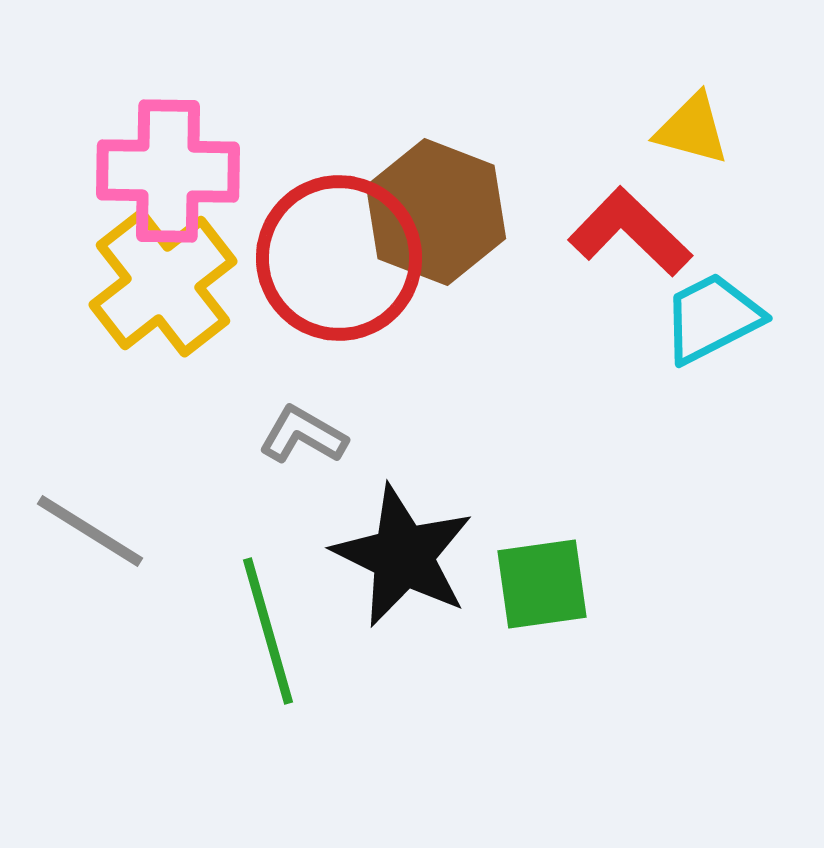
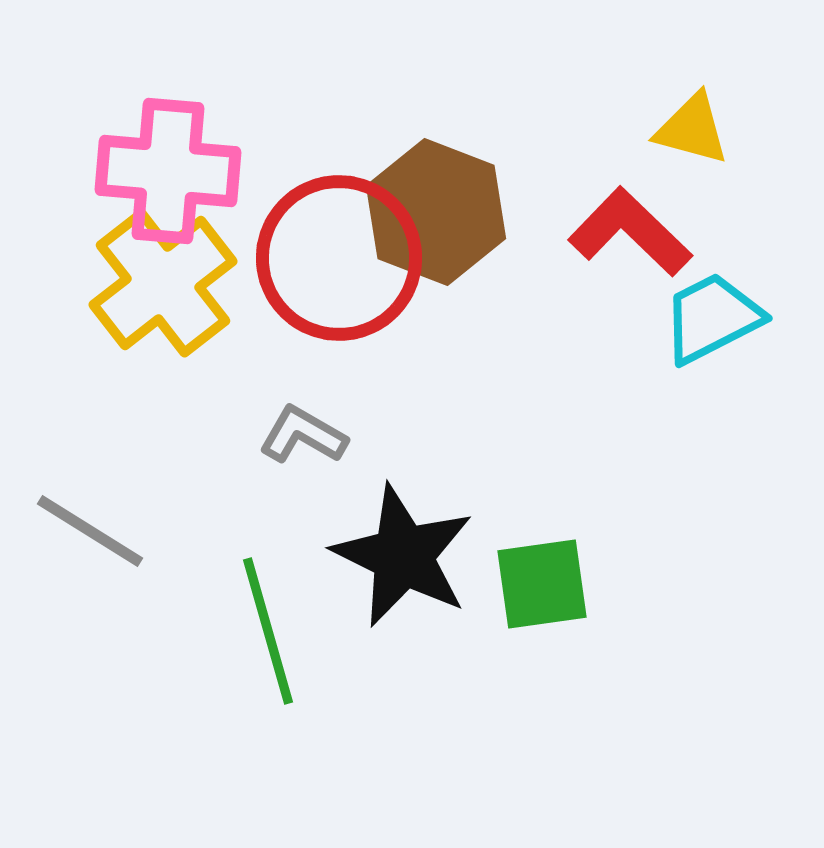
pink cross: rotated 4 degrees clockwise
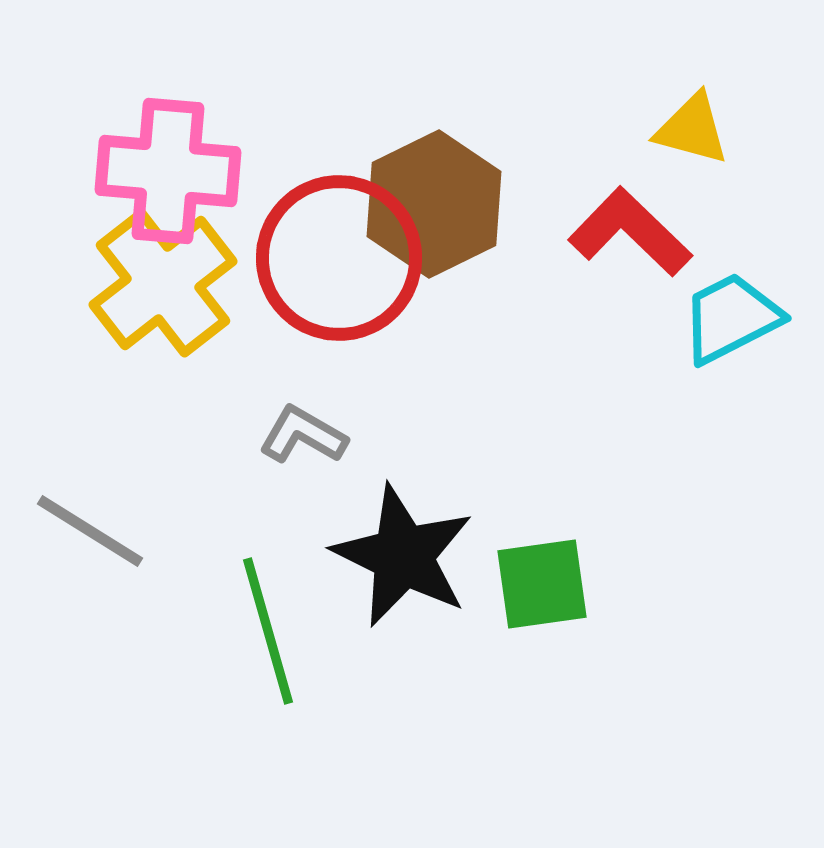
brown hexagon: moved 2 px left, 8 px up; rotated 13 degrees clockwise
cyan trapezoid: moved 19 px right
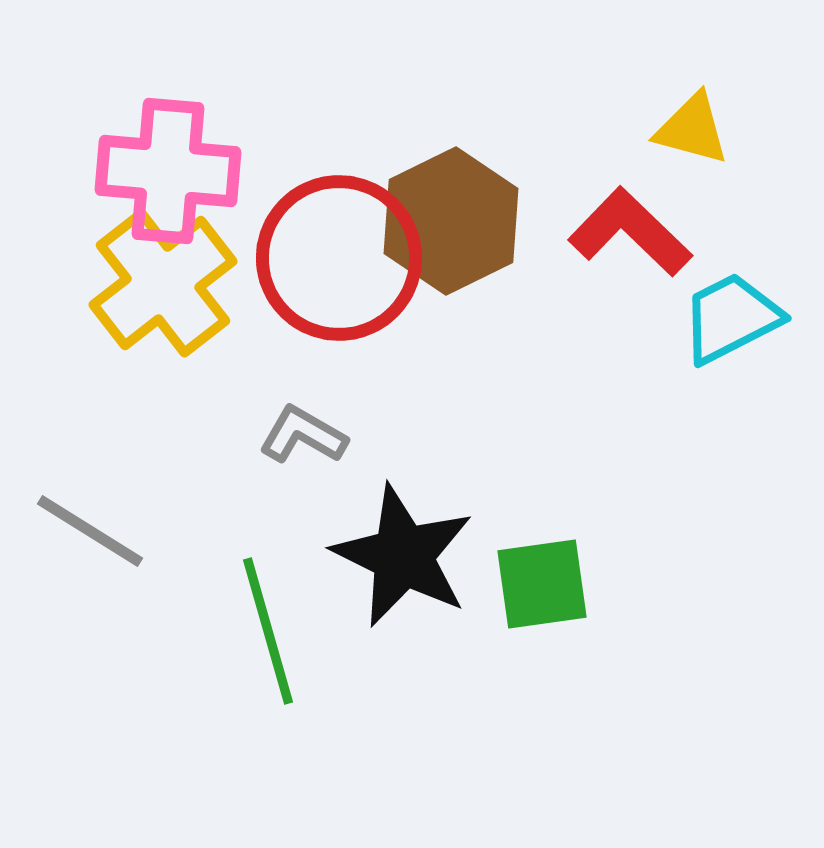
brown hexagon: moved 17 px right, 17 px down
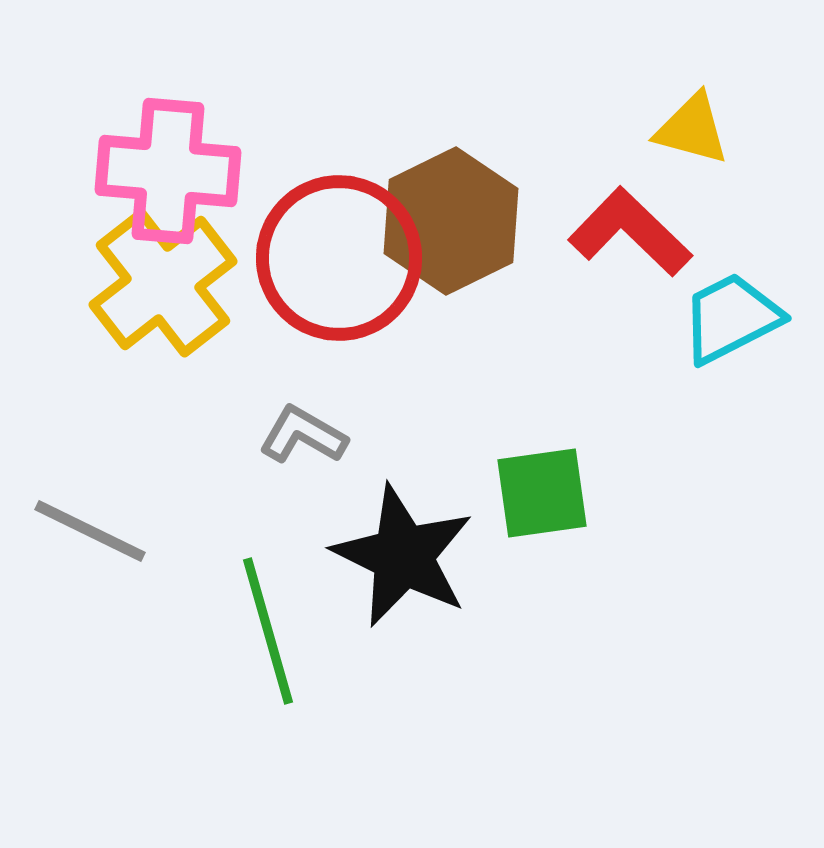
gray line: rotated 6 degrees counterclockwise
green square: moved 91 px up
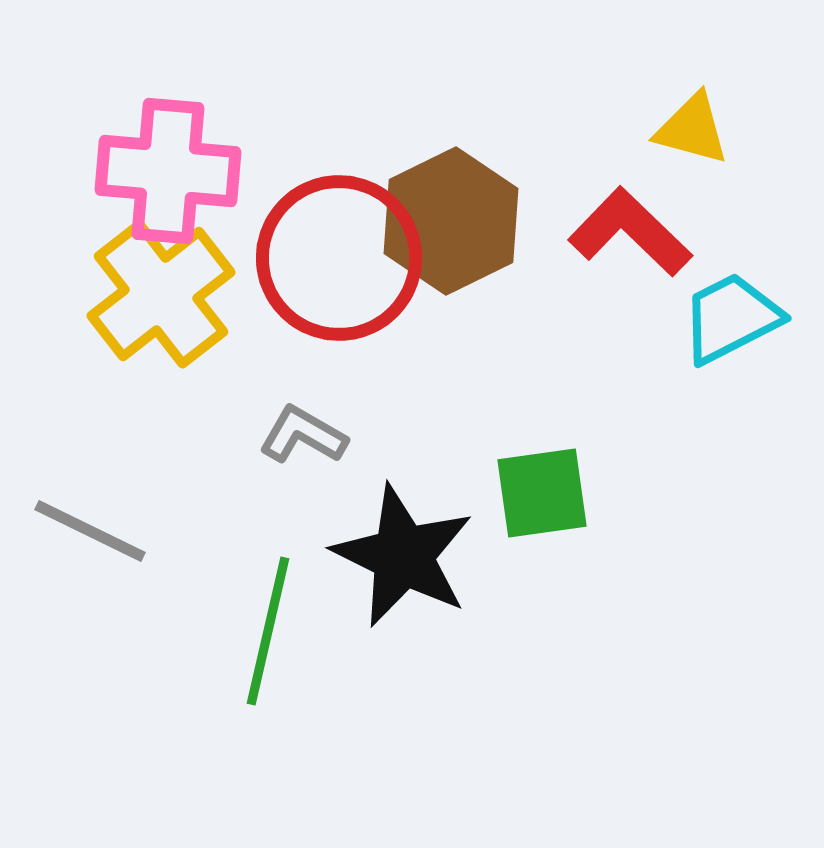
yellow cross: moved 2 px left, 11 px down
green line: rotated 29 degrees clockwise
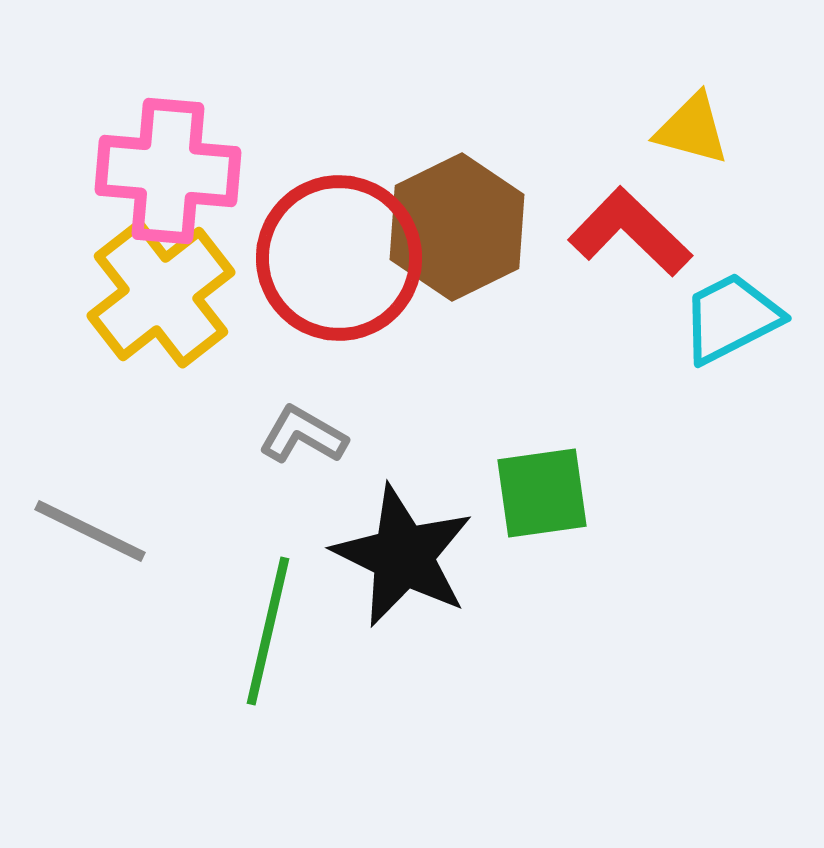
brown hexagon: moved 6 px right, 6 px down
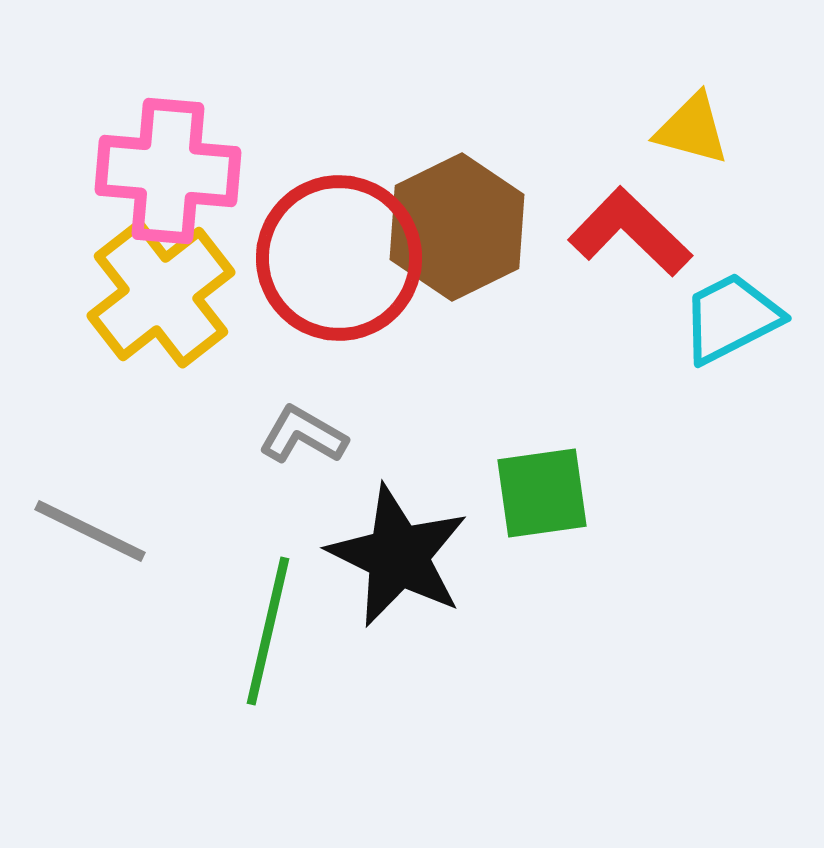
black star: moved 5 px left
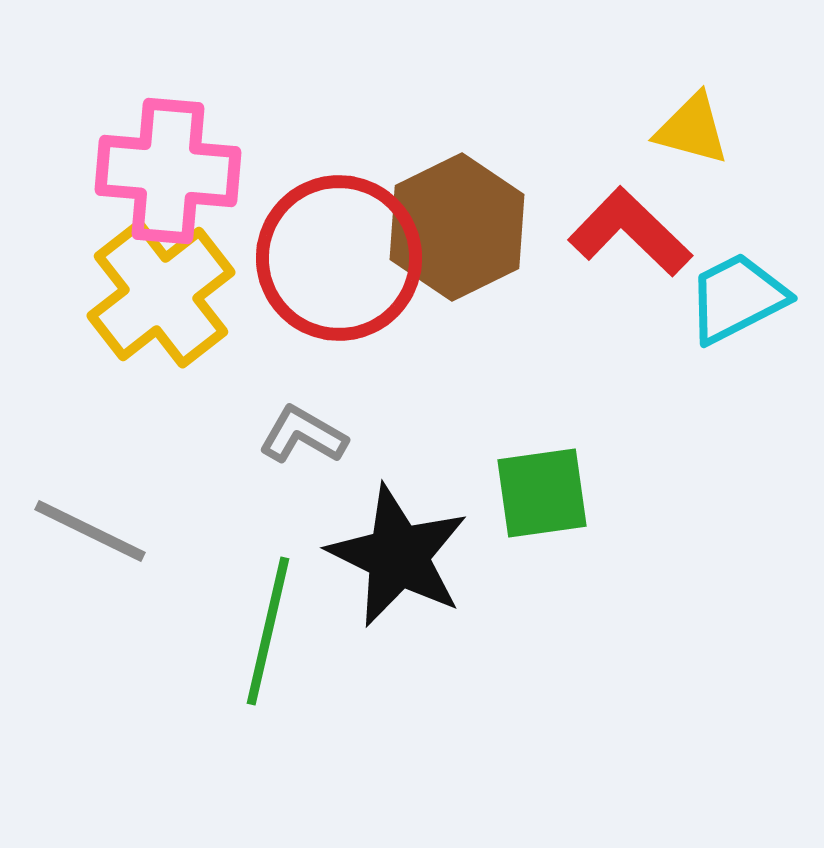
cyan trapezoid: moved 6 px right, 20 px up
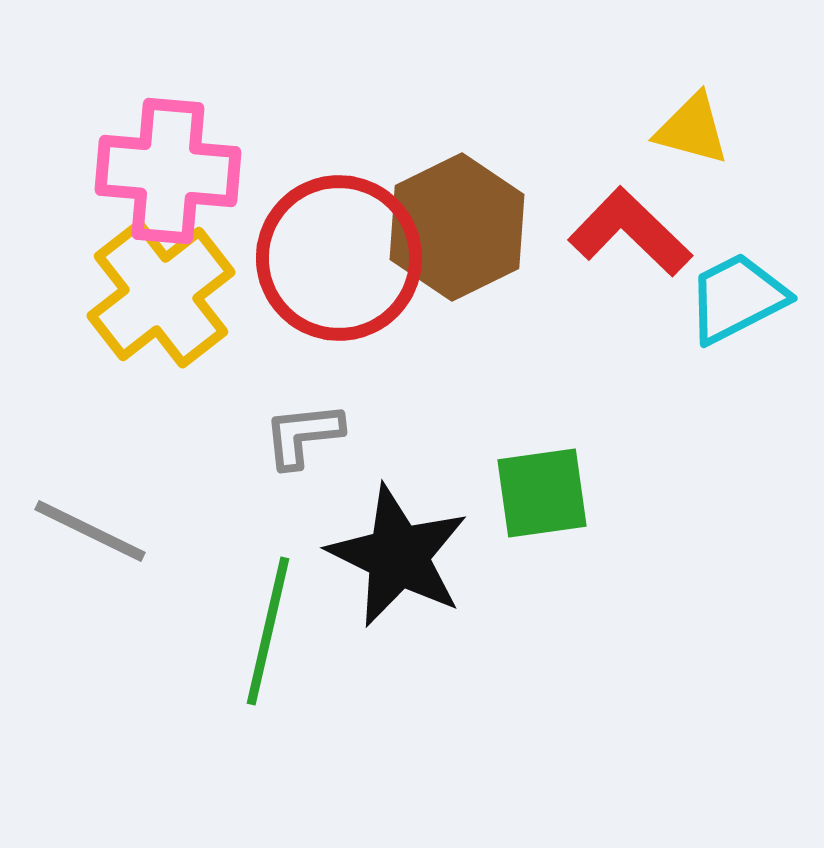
gray L-shape: rotated 36 degrees counterclockwise
